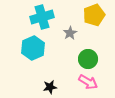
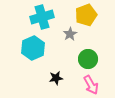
yellow pentagon: moved 8 px left
gray star: moved 1 px down
pink arrow: moved 3 px right, 3 px down; rotated 30 degrees clockwise
black star: moved 6 px right, 9 px up
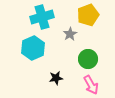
yellow pentagon: moved 2 px right
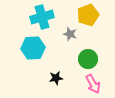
gray star: rotated 24 degrees counterclockwise
cyan hexagon: rotated 20 degrees clockwise
pink arrow: moved 2 px right, 1 px up
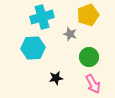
green circle: moved 1 px right, 2 px up
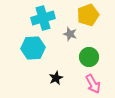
cyan cross: moved 1 px right, 1 px down
black star: rotated 16 degrees counterclockwise
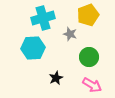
pink arrow: moved 1 px left, 1 px down; rotated 30 degrees counterclockwise
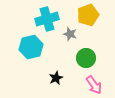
cyan cross: moved 4 px right, 1 px down
cyan hexagon: moved 2 px left, 1 px up; rotated 10 degrees counterclockwise
green circle: moved 3 px left, 1 px down
pink arrow: moved 2 px right; rotated 24 degrees clockwise
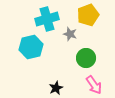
black star: moved 10 px down
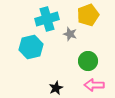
green circle: moved 2 px right, 3 px down
pink arrow: rotated 126 degrees clockwise
